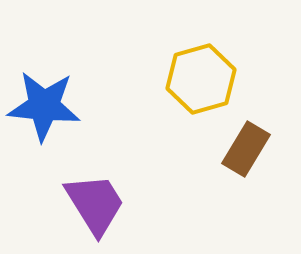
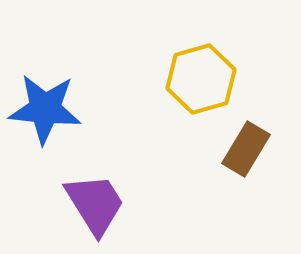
blue star: moved 1 px right, 3 px down
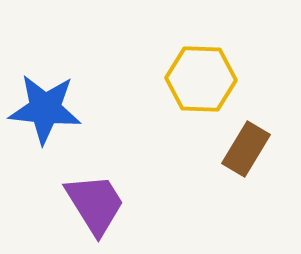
yellow hexagon: rotated 18 degrees clockwise
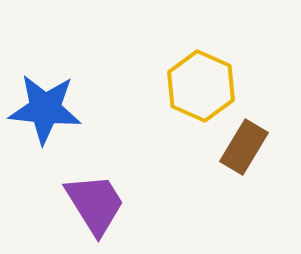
yellow hexagon: moved 7 px down; rotated 22 degrees clockwise
brown rectangle: moved 2 px left, 2 px up
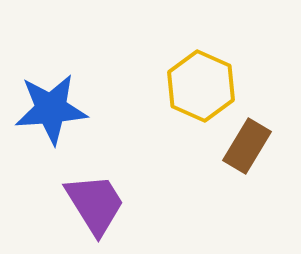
blue star: moved 6 px right; rotated 10 degrees counterclockwise
brown rectangle: moved 3 px right, 1 px up
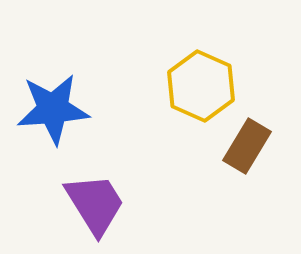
blue star: moved 2 px right
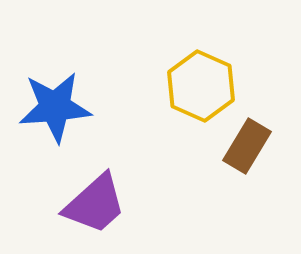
blue star: moved 2 px right, 2 px up
purple trapezoid: rotated 80 degrees clockwise
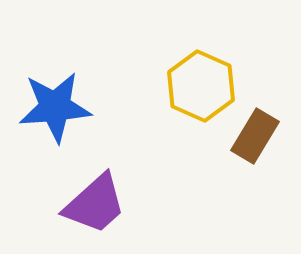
brown rectangle: moved 8 px right, 10 px up
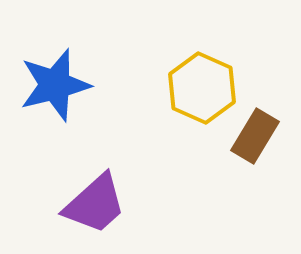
yellow hexagon: moved 1 px right, 2 px down
blue star: moved 22 px up; rotated 10 degrees counterclockwise
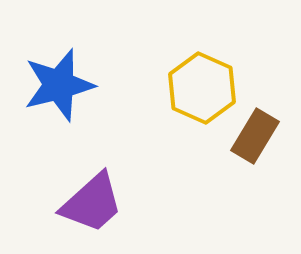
blue star: moved 4 px right
purple trapezoid: moved 3 px left, 1 px up
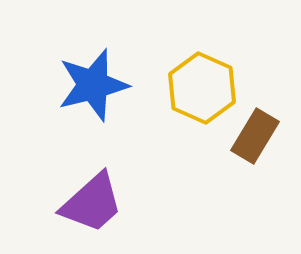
blue star: moved 34 px right
